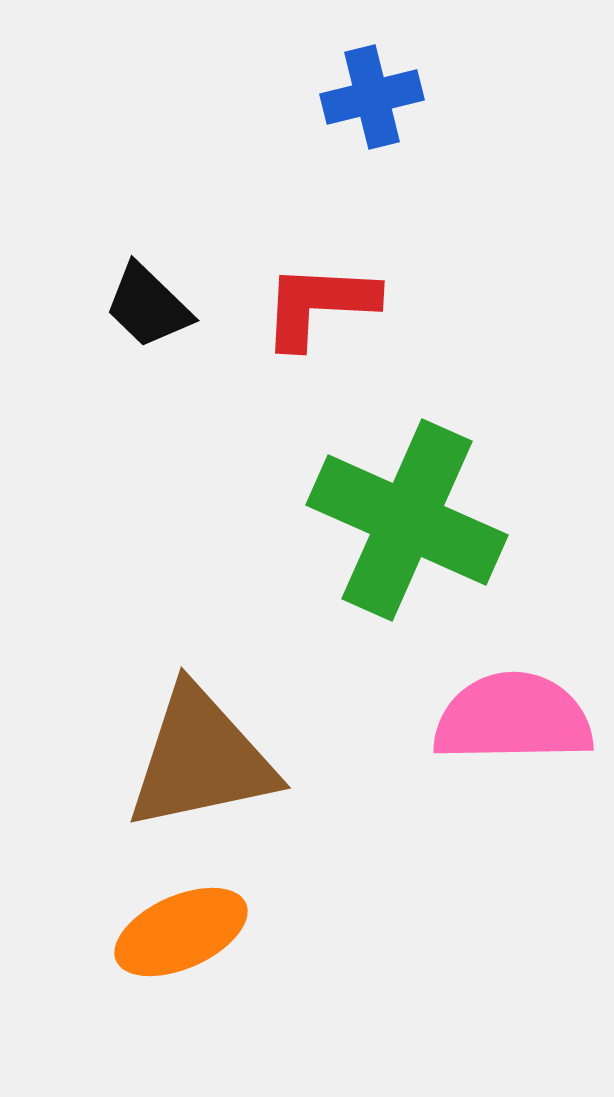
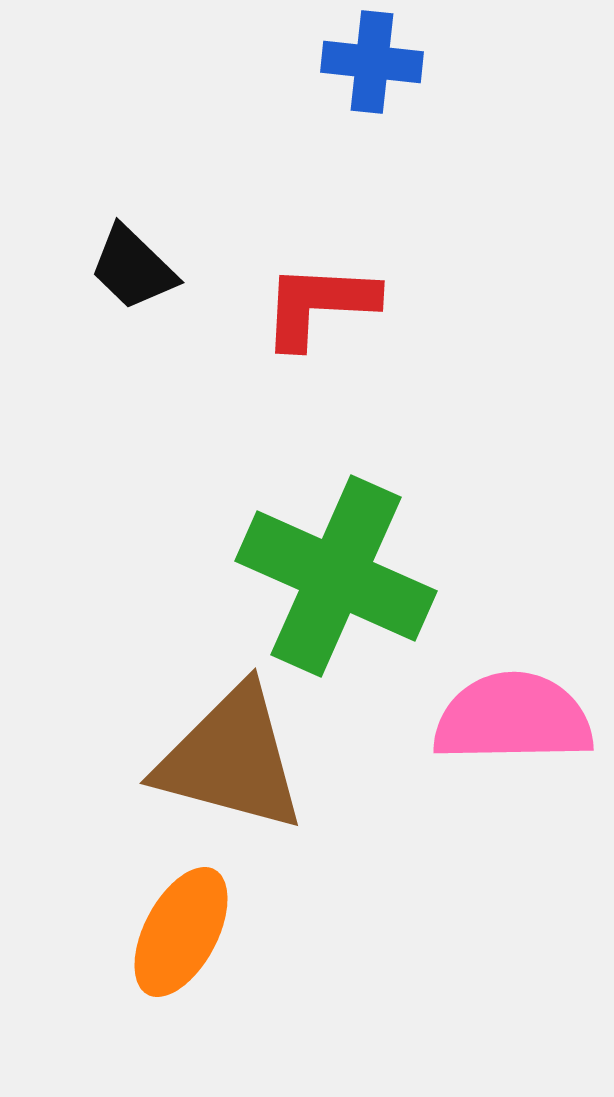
blue cross: moved 35 px up; rotated 20 degrees clockwise
black trapezoid: moved 15 px left, 38 px up
green cross: moved 71 px left, 56 px down
brown triangle: moved 30 px right; rotated 27 degrees clockwise
orange ellipse: rotated 38 degrees counterclockwise
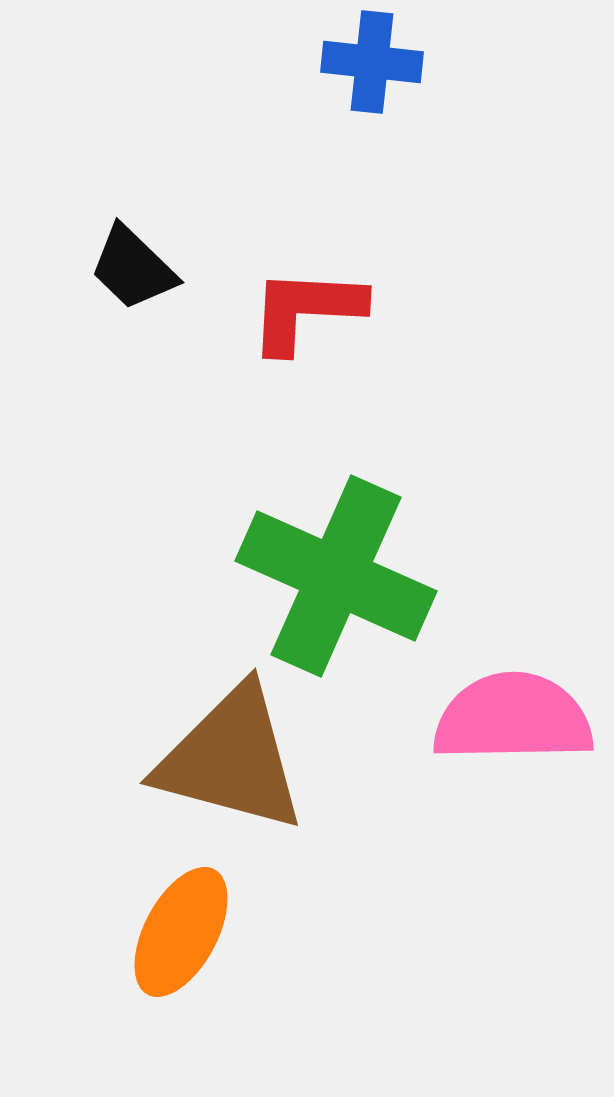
red L-shape: moved 13 px left, 5 px down
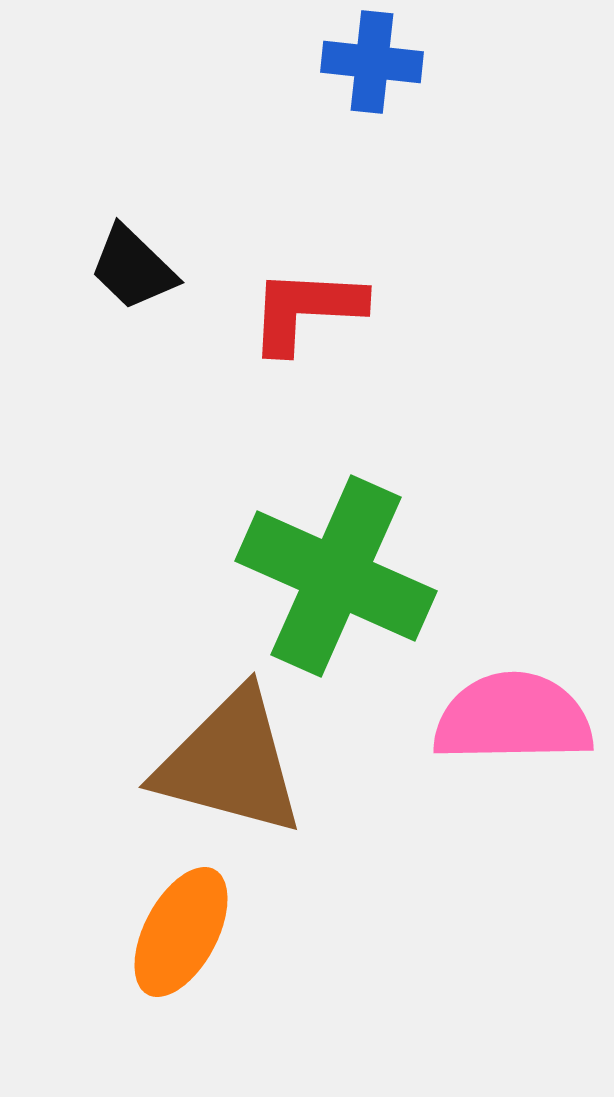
brown triangle: moved 1 px left, 4 px down
